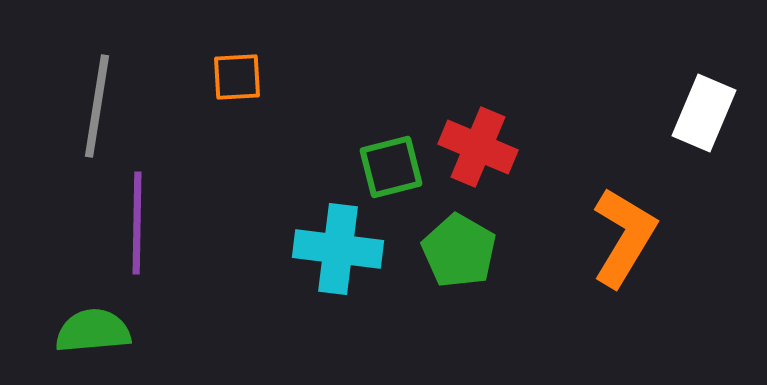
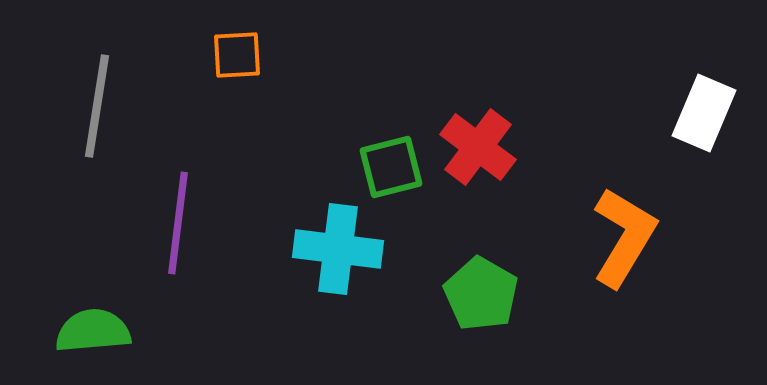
orange square: moved 22 px up
red cross: rotated 14 degrees clockwise
purple line: moved 41 px right; rotated 6 degrees clockwise
green pentagon: moved 22 px right, 43 px down
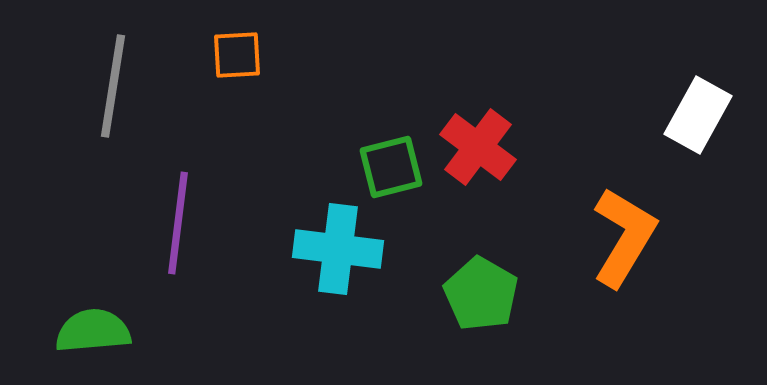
gray line: moved 16 px right, 20 px up
white rectangle: moved 6 px left, 2 px down; rotated 6 degrees clockwise
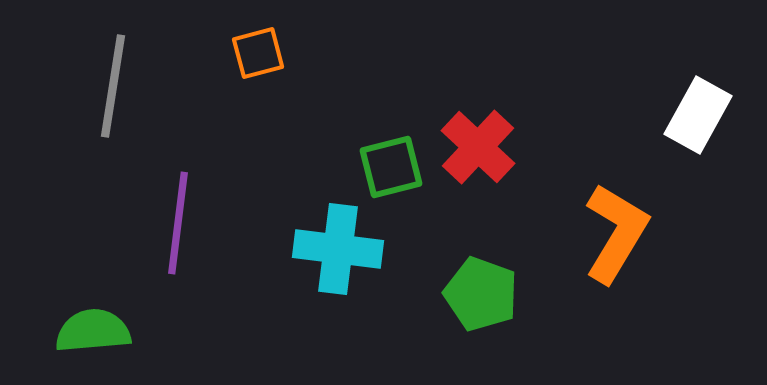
orange square: moved 21 px right, 2 px up; rotated 12 degrees counterclockwise
red cross: rotated 6 degrees clockwise
orange L-shape: moved 8 px left, 4 px up
green pentagon: rotated 10 degrees counterclockwise
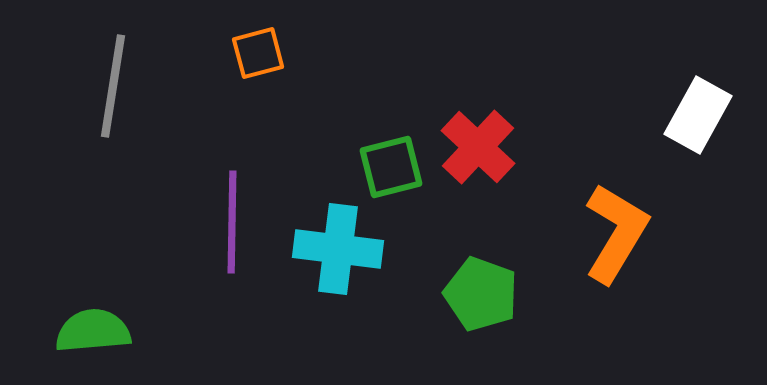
purple line: moved 54 px right, 1 px up; rotated 6 degrees counterclockwise
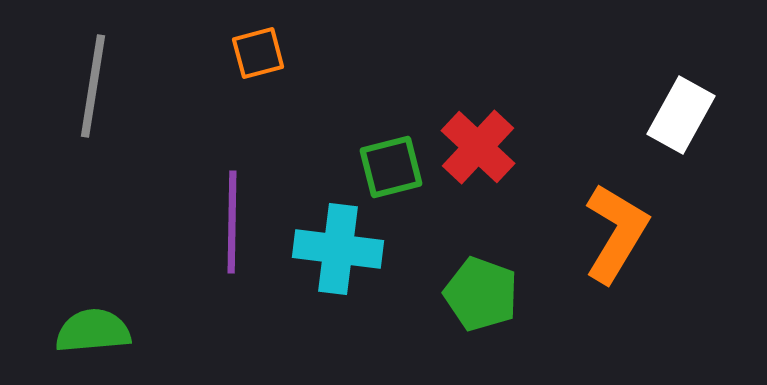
gray line: moved 20 px left
white rectangle: moved 17 px left
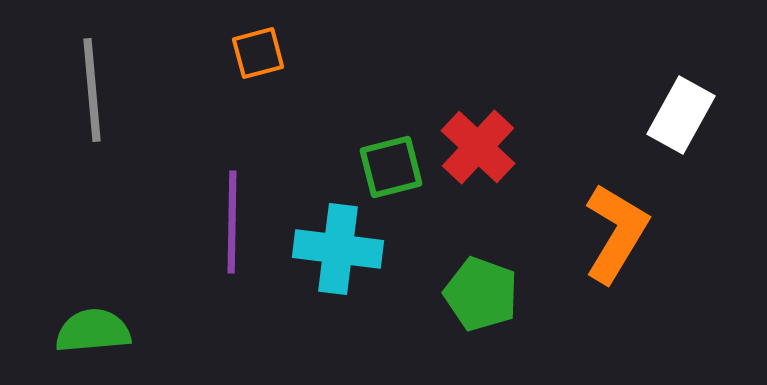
gray line: moved 1 px left, 4 px down; rotated 14 degrees counterclockwise
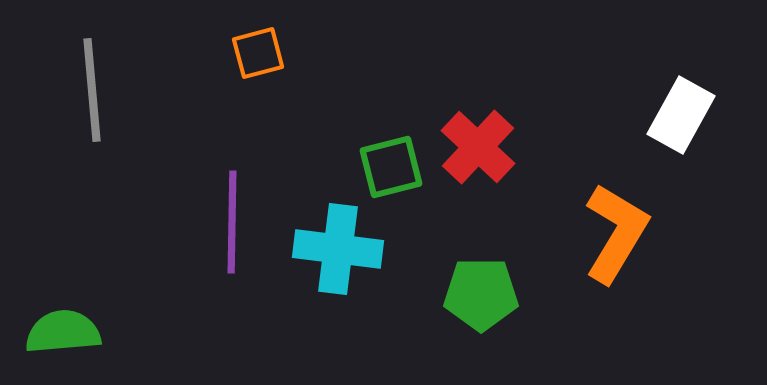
green pentagon: rotated 20 degrees counterclockwise
green semicircle: moved 30 px left, 1 px down
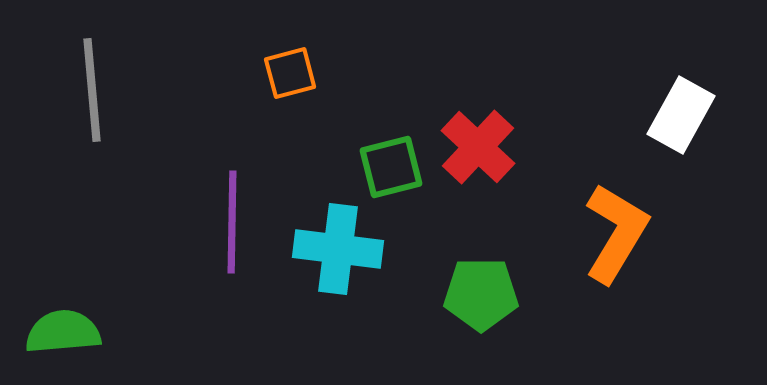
orange square: moved 32 px right, 20 px down
